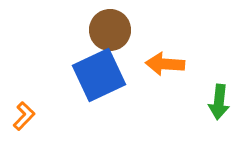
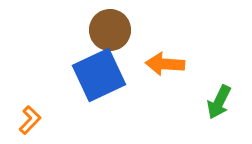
green arrow: rotated 20 degrees clockwise
orange L-shape: moved 6 px right, 4 px down
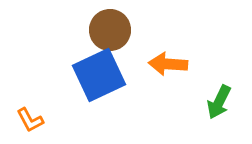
orange arrow: moved 3 px right
orange L-shape: rotated 108 degrees clockwise
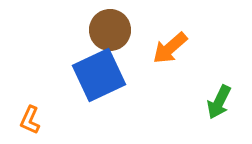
orange arrow: moved 2 px right, 16 px up; rotated 45 degrees counterclockwise
orange L-shape: rotated 52 degrees clockwise
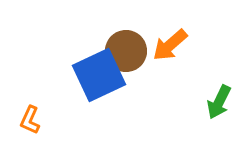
brown circle: moved 16 px right, 21 px down
orange arrow: moved 3 px up
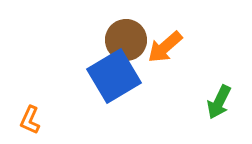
orange arrow: moved 5 px left, 2 px down
brown circle: moved 11 px up
blue square: moved 15 px right, 1 px down; rotated 6 degrees counterclockwise
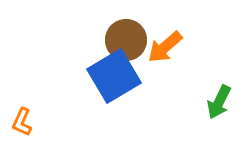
orange L-shape: moved 8 px left, 2 px down
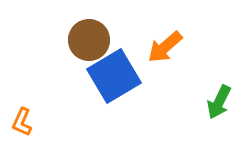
brown circle: moved 37 px left
